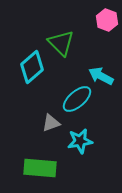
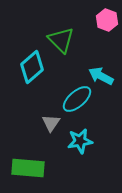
green triangle: moved 3 px up
gray triangle: rotated 36 degrees counterclockwise
green rectangle: moved 12 px left
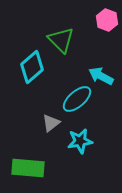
gray triangle: rotated 18 degrees clockwise
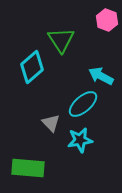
green triangle: rotated 12 degrees clockwise
cyan ellipse: moved 6 px right, 5 px down
gray triangle: rotated 36 degrees counterclockwise
cyan star: moved 1 px up
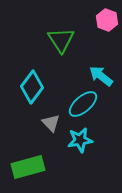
cyan diamond: moved 20 px down; rotated 12 degrees counterclockwise
cyan arrow: rotated 10 degrees clockwise
green rectangle: moved 1 px up; rotated 20 degrees counterclockwise
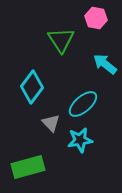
pink hexagon: moved 11 px left, 2 px up; rotated 10 degrees counterclockwise
cyan arrow: moved 4 px right, 12 px up
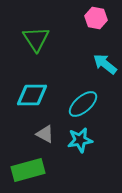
green triangle: moved 25 px left, 1 px up
cyan diamond: moved 8 px down; rotated 52 degrees clockwise
gray triangle: moved 6 px left, 11 px down; rotated 18 degrees counterclockwise
green rectangle: moved 3 px down
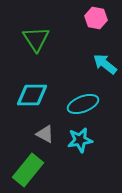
cyan ellipse: rotated 20 degrees clockwise
green rectangle: rotated 36 degrees counterclockwise
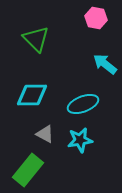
green triangle: rotated 12 degrees counterclockwise
